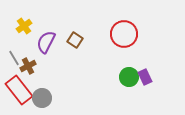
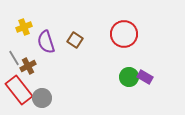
yellow cross: moved 1 px down; rotated 14 degrees clockwise
purple semicircle: rotated 45 degrees counterclockwise
purple rectangle: rotated 35 degrees counterclockwise
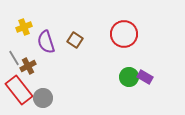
gray circle: moved 1 px right
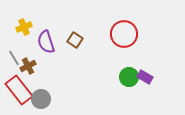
gray circle: moved 2 px left, 1 px down
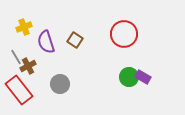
gray line: moved 2 px right, 1 px up
purple rectangle: moved 2 px left
gray circle: moved 19 px right, 15 px up
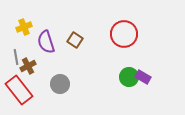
gray line: rotated 21 degrees clockwise
